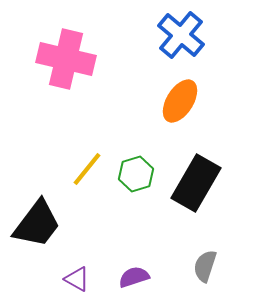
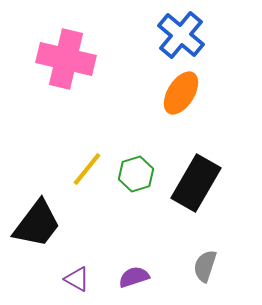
orange ellipse: moved 1 px right, 8 px up
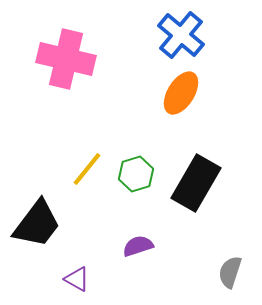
gray semicircle: moved 25 px right, 6 px down
purple semicircle: moved 4 px right, 31 px up
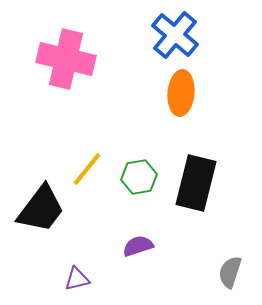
blue cross: moved 6 px left
orange ellipse: rotated 27 degrees counterclockwise
green hexagon: moved 3 px right, 3 px down; rotated 8 degrees clockwise
black rectangle: rotated 16 degrees counterclockwise
black trapezoid: moved 4 px right, 15 px up
purple triangle: rotated 44 degrees counterclockwise
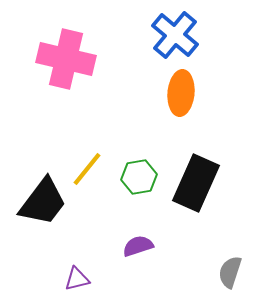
black rectangle: rotated 10 degrees clockwise
black trapezoid: moved 2 px right, 7 px up
